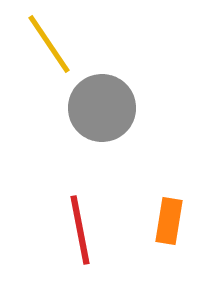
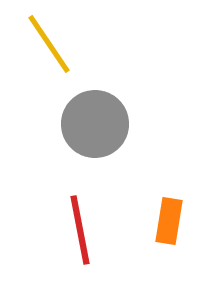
gray circle: moved 7 px left, 16 px down
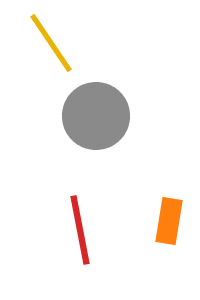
yellow line: moved 2 px right, 1 px up
gray circle: moved 1 px right, 8 px up
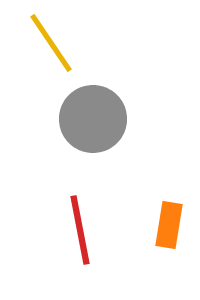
gray circle: moved 3 px left, 3 px down
orange rectangle: moved 4 px down
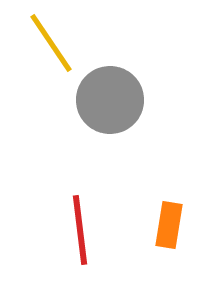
gray circle: moved 17 px right, 19 px up
red line: rotated 4 degrees clockwise
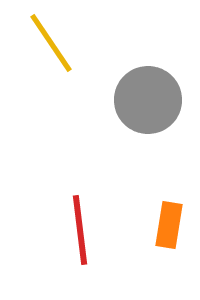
gray circle: moved 38 px right
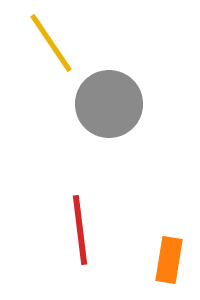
gray circle: moved 39 px left, 4 px down
orange rectangle: moved 35 px down
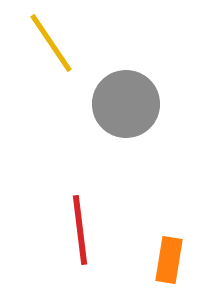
gray circle: moved 17 px right
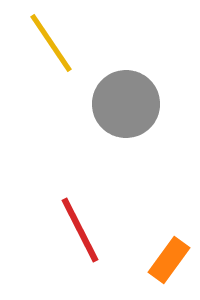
red line: rotated 20 degrees counterclockwise
orange rectangle: rotated 27 degrees clockwise
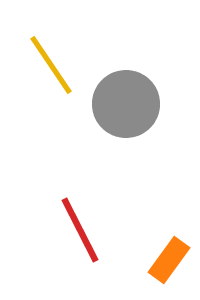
yellow line: moved 22 px down
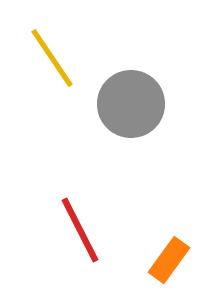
yellow line: moved 1 px right, 7 px up
gray circle: moved 5 px right
